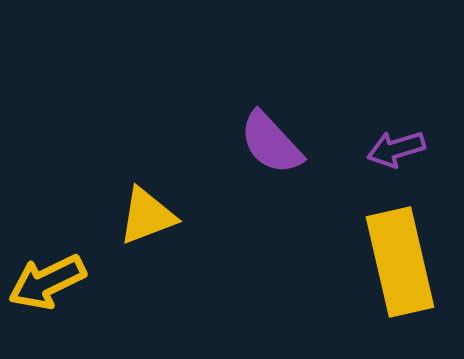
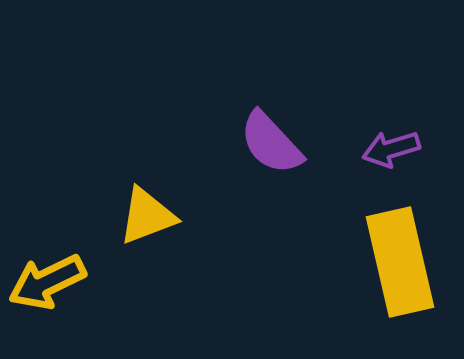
purple arrow: moved 5 px left
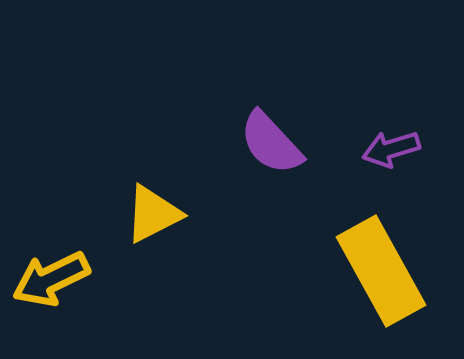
yellow triangle: moved 6 px right, 2 px up; rotated 6 degrees counterclockwise
yellow rectangle: moved 19 px left, 9 px down; rotated 16 degrees counterclockwise
yellow arrow: moved 4 px right, 3 px up
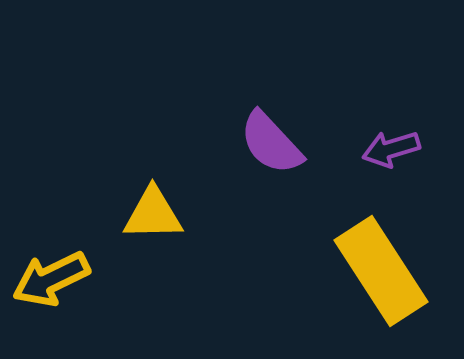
yellow triangle: rotated 26 degrees clockwise
yellow rectangle: rotated 4 degrees counterclockwise
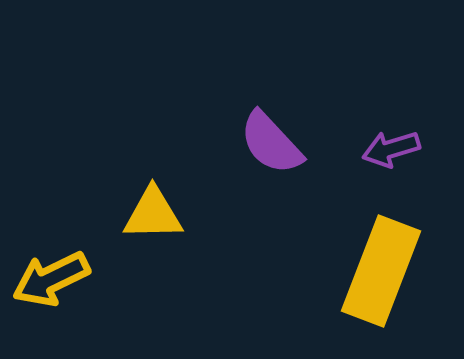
yellow rectangle: rotated 54 degrees clockwise
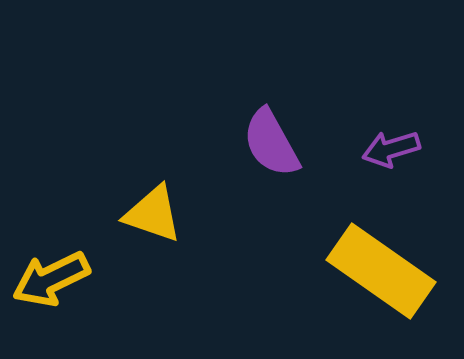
purple semicircle: rotated 14 degrees clockwise
yellow triangle: rotated 20 degrees clockwise
yellow rectangle: rotated 76 degrees counterclockwise
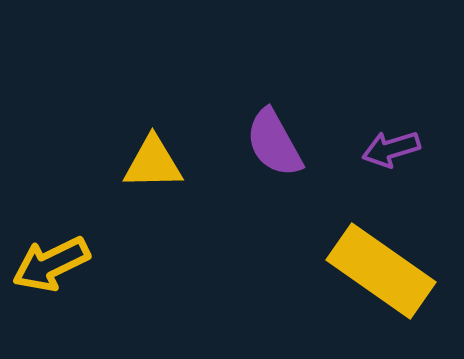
purple semicircle: moved 3 px right
yellow triangle: moved 51 px up; rotated 20 degrees counterclockwise
yellow arrow: moved 15 px up
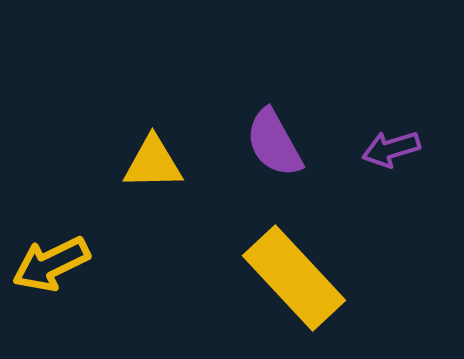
yellow rectangle: moved 87 px left, 7 px down; rotated 12 degrees clockwise
